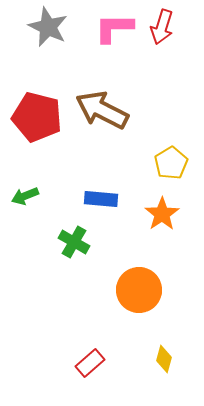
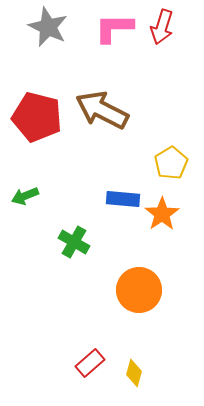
blue rectangle: moved 22 px right
yellow diamond: moved 30 px left, 14 px down
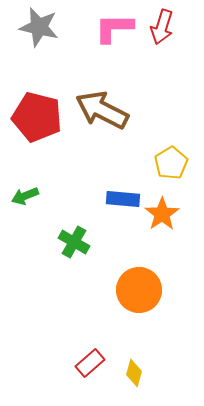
gray star: moved 9 px left; rotated 12 degrees counterclockwise
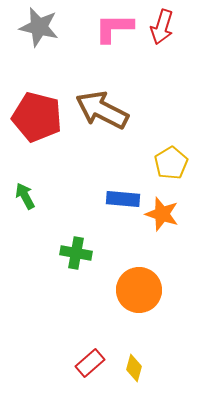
green arrow: rotated 84 degrees clockwise
orange star: rotated 20 degrees counterclockwise
green cross: moved 2 px right, 11 px down; rotated 20 degrees counterclockwise
yellow diamond: moved 5 px up
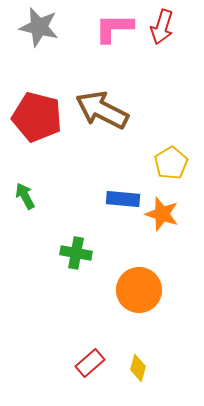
yellow diamond: moved 4 px right
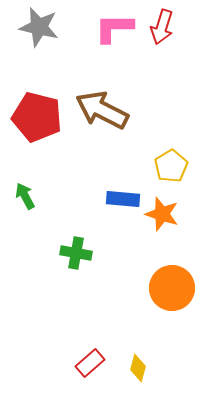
yellow pentagon: moved 3 px down
orange circle: moved 33 px right, 2 px up
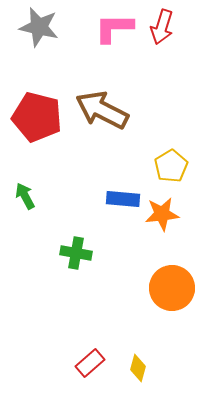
orange star: rotated 24 degrees counterclockwise
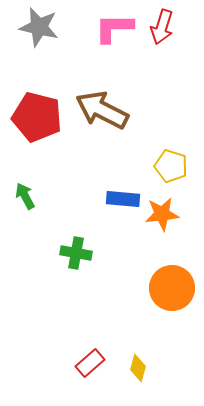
yellow pentagon: rotated 24 degrees counterclockwise
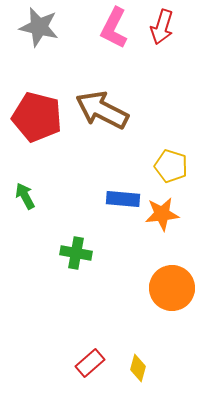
pink L-shape: rotated 63 degrees counterclockwise
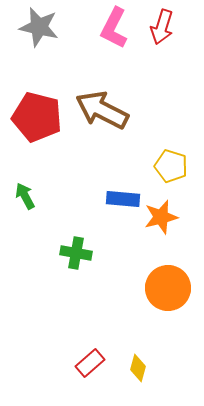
orange star: moved 1 px left, 3 px down; rotated 8 degrees counterclockwise
orange circle: moved 4 px left
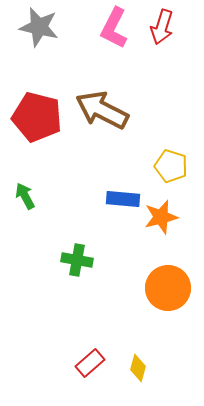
green cross: moved 1 px right, 7 px down
